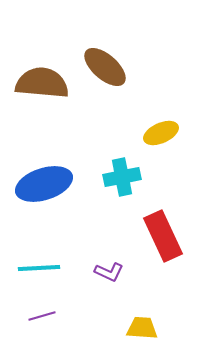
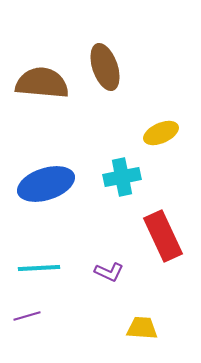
brown ellipse: rotated 30 degrees clockwise
blue ellipse: moved 2 px right
purple line: moved 15 px left
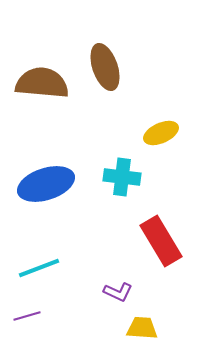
cyan cross: rotated 18 degrees clockwise
red rectangle: moved 2 px left, 5 px down; rotated 6 degrees counterclockwise
cyan line: rotated 18 degrees counterclockwise
purple L-shape: moved 9 px right, 20 px down
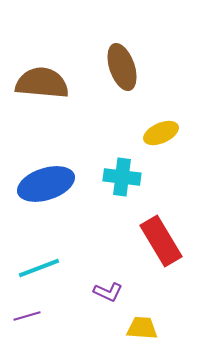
brown ellipse: moved 17 px right
purple L-shape: moved 10 px left
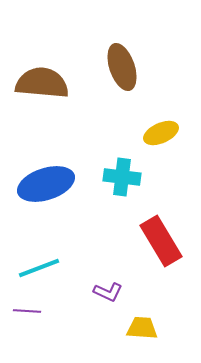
purple line: moved 5 px up; rotated 20 degrees clockwise
